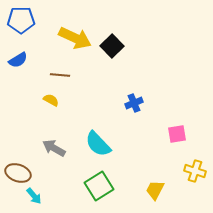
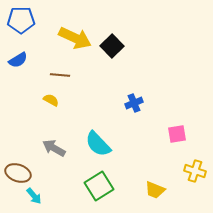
yellow trapezoid: rotated 95 degrees counterclockwise
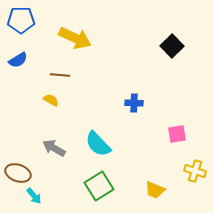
black square: moved 60 px right
blue cross: rotated 24 degrees clockwise
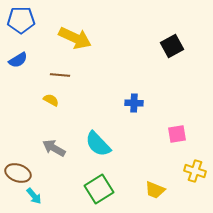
black square: rotated 15 degrees clockwise
green square: moved 3 px down
